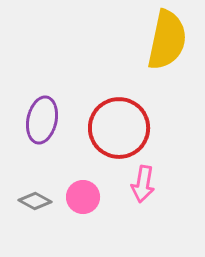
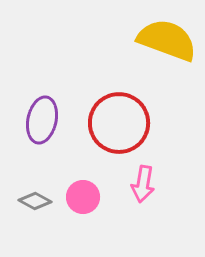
yellow semicircle: rotated 82 degrees counterclockwise
red circle: moved 5 px up
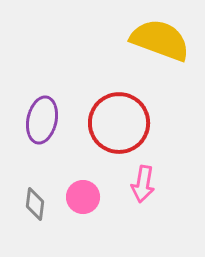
yellow semicircle: moved 7 px left
gray diamond: moved 3 px down; rotated 68 degrees clockwise
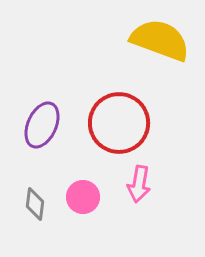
purple ellipse: moved 5 px down; rotated 12 degrees clockwise
pink arrow: moved 4 px left
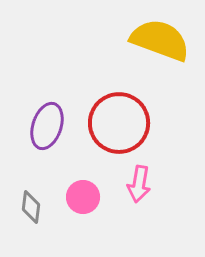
purple ellipse: moved 5 px right, 1 px down; rotated 6 degrees counterclockwise
gray diamond: moved 4 px left, 3 px down
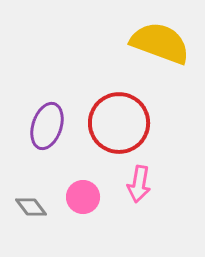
yellow semicircle: moved 3 px down
gray diamond: rotated 44 degrees counterclockwise
